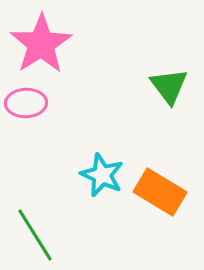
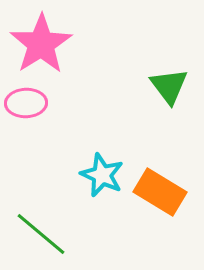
green line: moved 6 px right, 1 px up; rotated 18 degrees counterclockwise
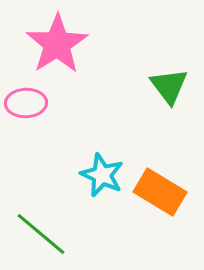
pink star: moved 16 px right
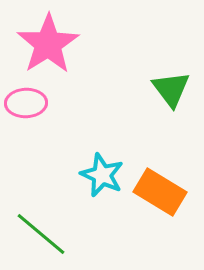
pink star: moved 9 px left
green triangle: moved 2 px right, 3 px down
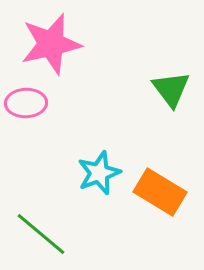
pink star: moved 3 px right; rotated 20 degrees clockwise
cyan star: moved 3 px left, 2 px up; rotated 27 degrees clockwise
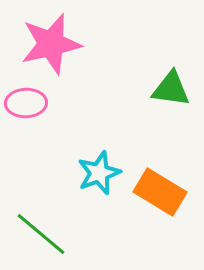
green triangle: rotated 45 degrees counterclockwise
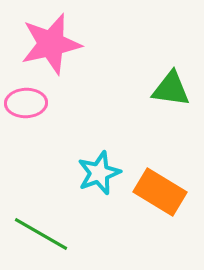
green line: rotated 10 degrees counterclockwise
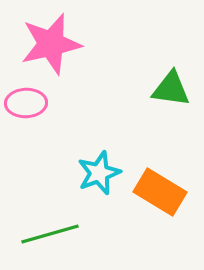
green line: moved 9 px right; rotated 46 degrees counterclockwise
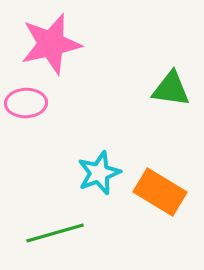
green line: moved 5 px right, 1 px up
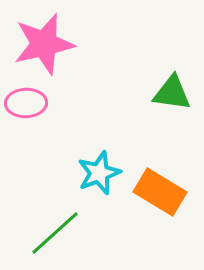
pink star: moved 7 px left
green triangle: moved 1 px right, 4 px down
green line: rotated 26 degrees counterclockwise
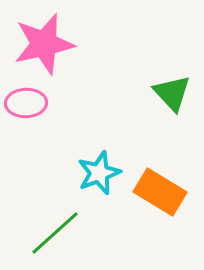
green triangle: rotated 39 degrees clockwise
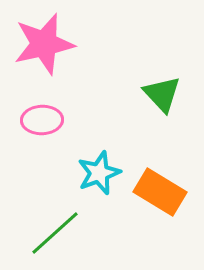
green triangle: moved 10 px left, 1 px down
pink ellipse: moved 16 px right, 17 px down
